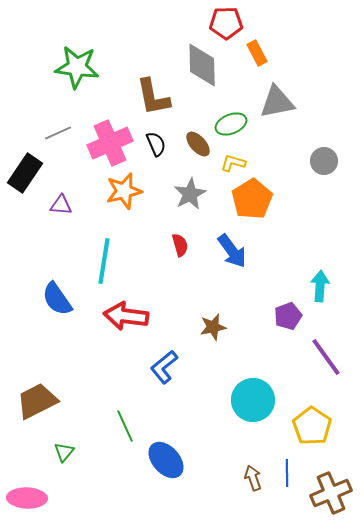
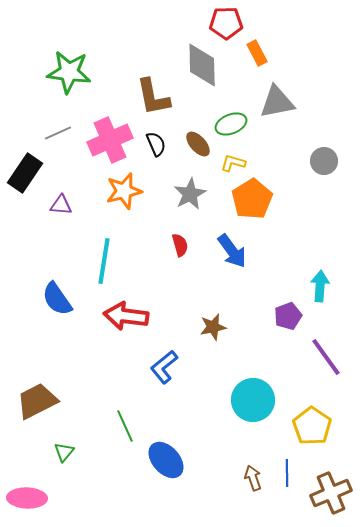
green star: moved 8 px left, 5 px down
pink cross: moved 3 px up
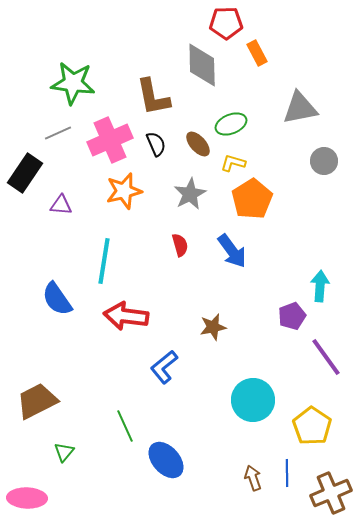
green star: moved 4 px right, 11 px down
gray triangle: moved 23 px right, 6 px down
purple pentagon: moved 4 px right
